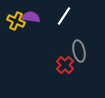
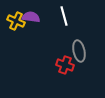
white line: rotated 48 degrees counterclockwise
red cross: rotated 24 degrees counterclockwise
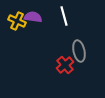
purple semicircle: moved 2 px right
yellow cross: moved 1 px right
red cross: rotated 30 degrees clockwise
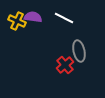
white line: moved 2 px down; rotated 48 degrees counterclockwise
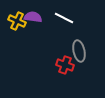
red cross: rotated 30 degrees counterclockwise
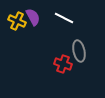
purple semicircle: rotated 54 degrees clockwise
red cross: moved 2 px left, 1 px up
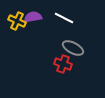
purple semicircle: rotated 72 degrees counterclockwise
gray ellipse: moved 6 px left, 3 px up; rotated 50 degrees counterclockwise
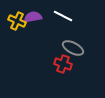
white line: moved 1 px left, 2 px up
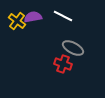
yellow cross: rotated 12 degrees clockwise
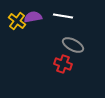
white line: rotated 18 degrees counterclockwise
gray ellipse: moved 3 px up
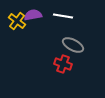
purple semicircle: moved 2 px up
